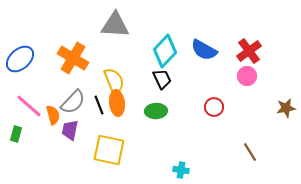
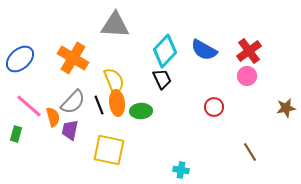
green ellipse: moved 15 px left
orange semicircle: moved 2 px down
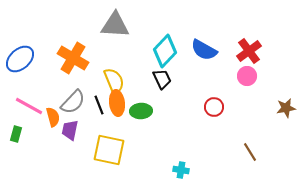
pink line: rotated 12 degrees counterclockwise
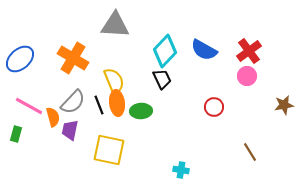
brown star: moved 2 px left, 3 px up
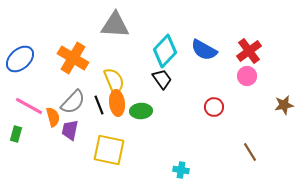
black trapezoid: rotated 10 degrees counterclockwise
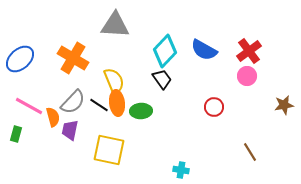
black line: rotated 36 degrees counterclockwise
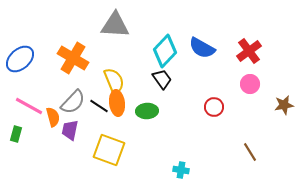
blue semicircle: moved 2 px left, 2 px up
pink circle: moved 3 px right, 8 px down
black line: moved 1 px down
green ellipse: moved 6 px right
yellow square: rotated 8 degrees clockwise
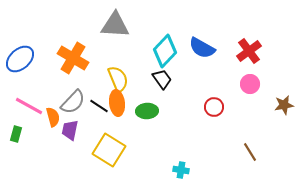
yellow semicircle: moved 4 px right, 2 px up
yellow square: rotated 12 degrees clockwise
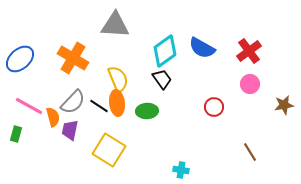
cyan diamond: rotated 12 degrees clockwise
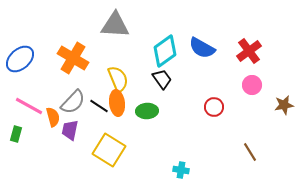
pink circle: moved 2 px right, 1 px down
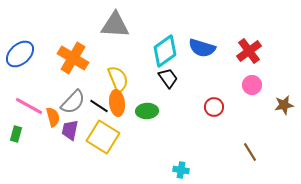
blue semicircle: rotated 12 degrees counterclockwise
blue ellipse: moved 5 px up
black trapezoid: moved 6 px right, 1 px up
yellow square: moved 6 px left, 13 px up
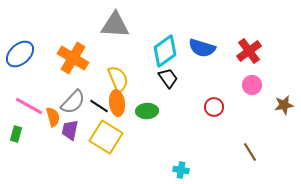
yellow square: moved 3 px right
